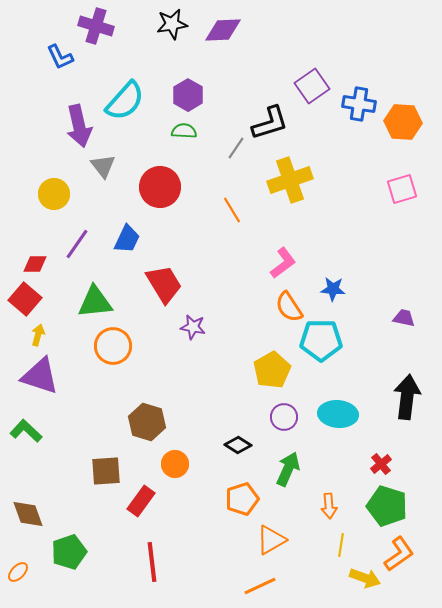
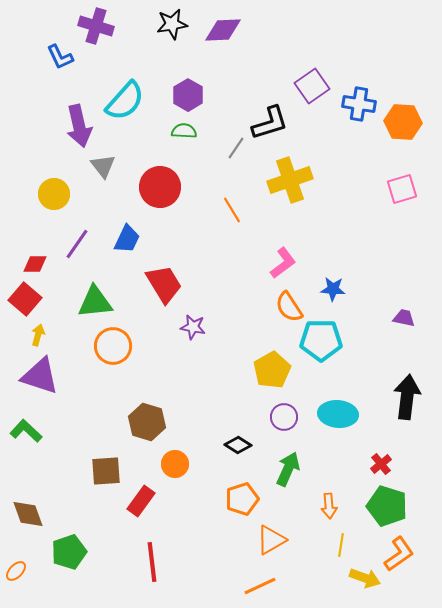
orange ellipse at (18, 572): moved 2 px left, 1 px up
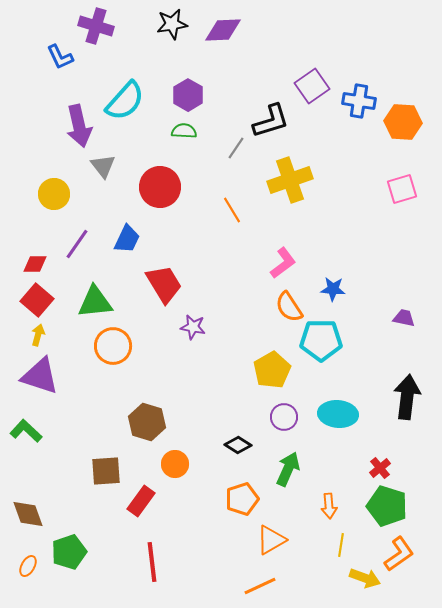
blue cross at (359, 104): moved 3 px up
black L-shape at (270, 123): moved 1 px right, 2 px up
red square at (25, 299): moved 12 px right, 1 px down
red cross at (381, 464): moved 1 px left, 4 px down
orange ellipse at (16, 571): moved 12 px right, 5 px up; rotated 15 degrees counterclockwise
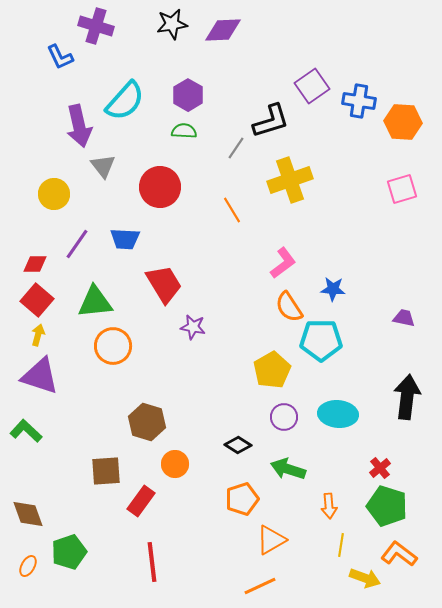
blue trapezoid at (127, 239): moved 2 px left; rotated 68 degrees clockwise
green arrow at (288, 469): rotated 96 degrees counterclockwise
orange L-shape at (399, 554): rotated 108 degrees counterclockwise
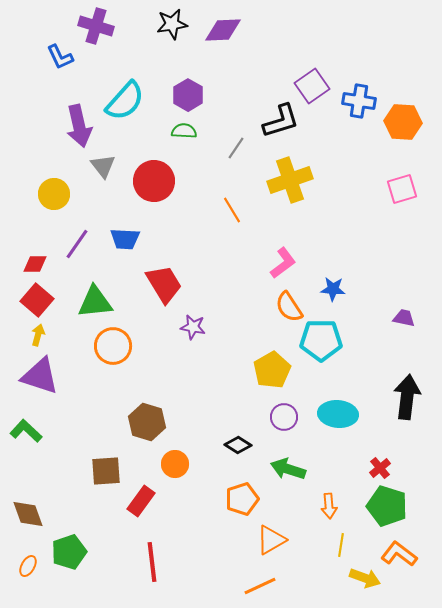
black L-shape at (271, 121): moved 10 px right
red circle at (160, 187): moved 6 px left, 6 px up
